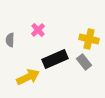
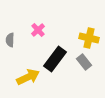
yellow cross: moved 1 px up
black rectangle: rotated 30 degrees counterclockwise
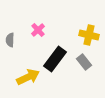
yellow cross: moved 3 px up
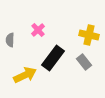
black rectangle: moved 2 px left, 1 px up
yellow arrow: moved 3 px left, 2 px up
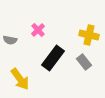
gray semicircle: rotated 80 degrees counterclockwise
yellow arrow: moved 5 px left, 4 px down; rotated 80 degrees clockwise
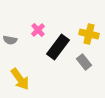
yellow cross: moved 1 px up
black rectangle: moved 5 px right, 11 px up
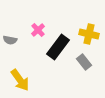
yellow arrow: moved 1 px down
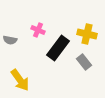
pink cross: rotated 24 degrees counterclockwise
yellow cross: moved 2 px left
black rectangle: moved 1 px down
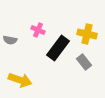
yellow arrow: rotated 35 degrees counterclockwise
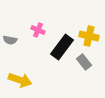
yellow cross: moved 2 px right, 2 px down
black rectangle: moved 4 px right, 1 px up
